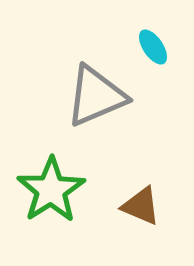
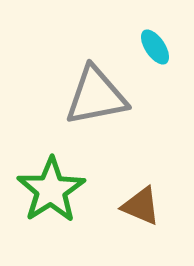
cyan ellipse: moved 2 px right
gray triangle: rotated 12 degrees clockwise
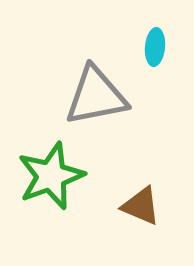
cyan ellipse: rotated 39 degrees clockwise
green star: moved 14 px up; rotated 12 degrees clockwise
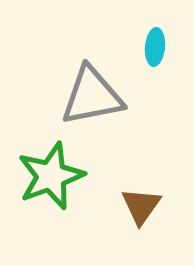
gray triangle: moved 4 px left
brown triangle: rotated 42 degrees clockwise
